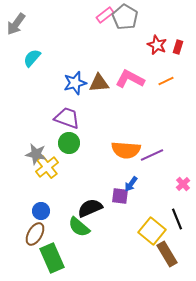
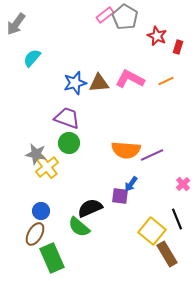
red star: moved 9 px up
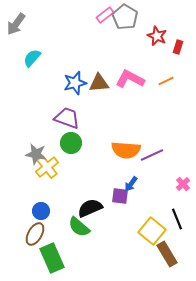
green circle: moved 2 px right
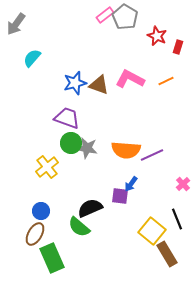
brown triangle: moved 2 px down; rotated 25 degrees clockwise
gray star: moved 51 px right, 6 px up
